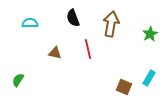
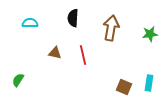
black semicircle: rotated 24 degrees clockwise
brown arrow: moved 4 px down
green star: rotated 21 degrees clockwise
red line: moved 5 px left, 6 px down
cyan rectangle: moved 5 px down; rotated 21 degrees counterclockwise
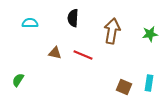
brown arrow: moved 1 px right, 3 px down
red line: rotated 54 degrees counterclockwise
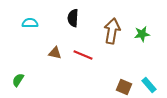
green star: moved 8 px left
cyan rectangle: moved 2 px down; rotated 49 degrees counterclockwise
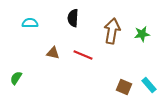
brown triangle: moved 2 px left
green semicircle: moved 2 px left, 2 px up
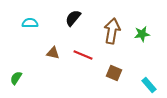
black semicircle: rotated 36 degrees clockwise
brown square: moved 10 px left, 14 px up
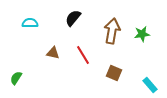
red line: rotated 36 degrees clockwise
cyan rectangle: moved 1 px right
